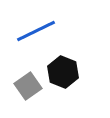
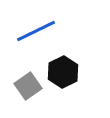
black hexagon: rotated 12 degrees clockwise
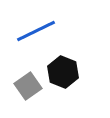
black hexagon: rotated 12 degrees counterclockwise
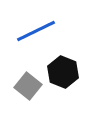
gray square: rotated 16 degrees counterclockwise
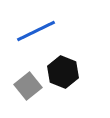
gray square: rotated 12 degrees clockwise
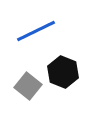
gray square: rotated 12 degrees counterclockwise
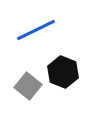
blue line: moved 1 px up
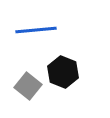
blue line: rotated 21 degrees clockwise
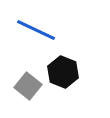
blue line: rotated 30 degrees clockwise
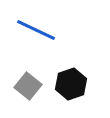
black hexagon: moved 8 px right, 12 px down; rotated 20 degrees clockwise
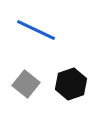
gray square: moved 2 px left, 2 px up
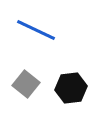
black hexagon: moved 4 px down; rotated 12 degrees clockwise
